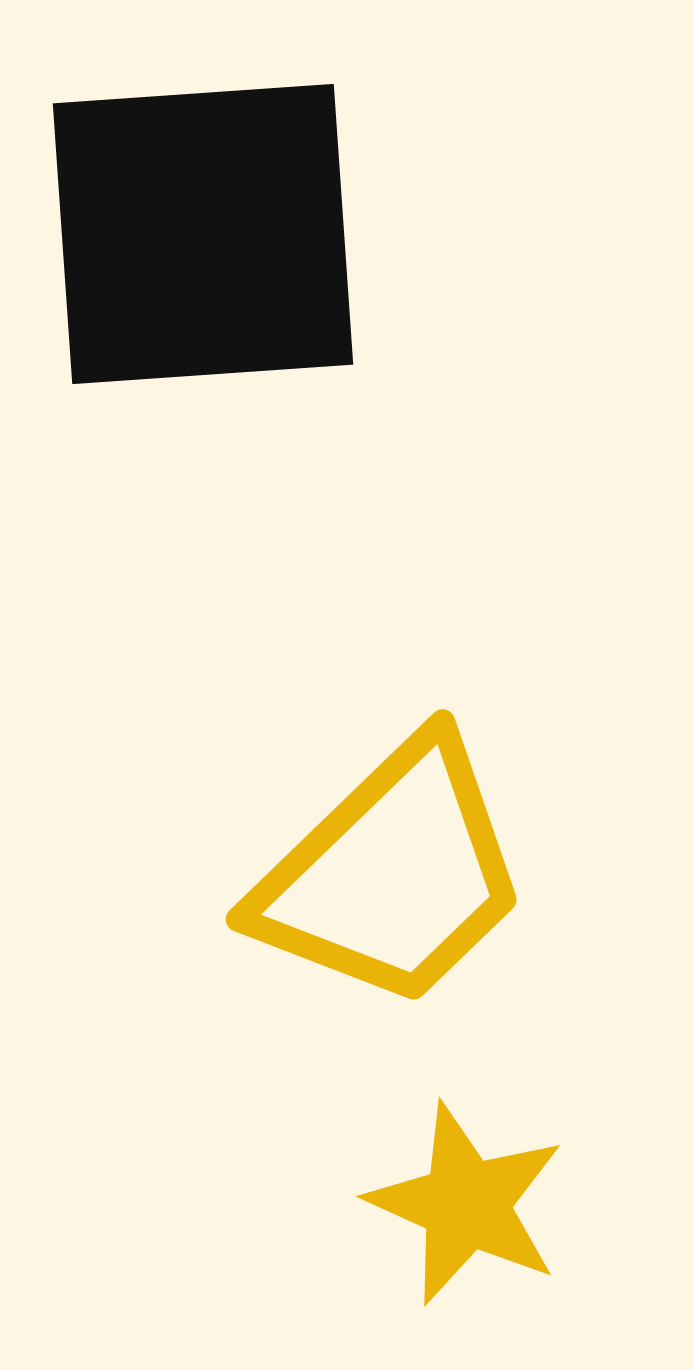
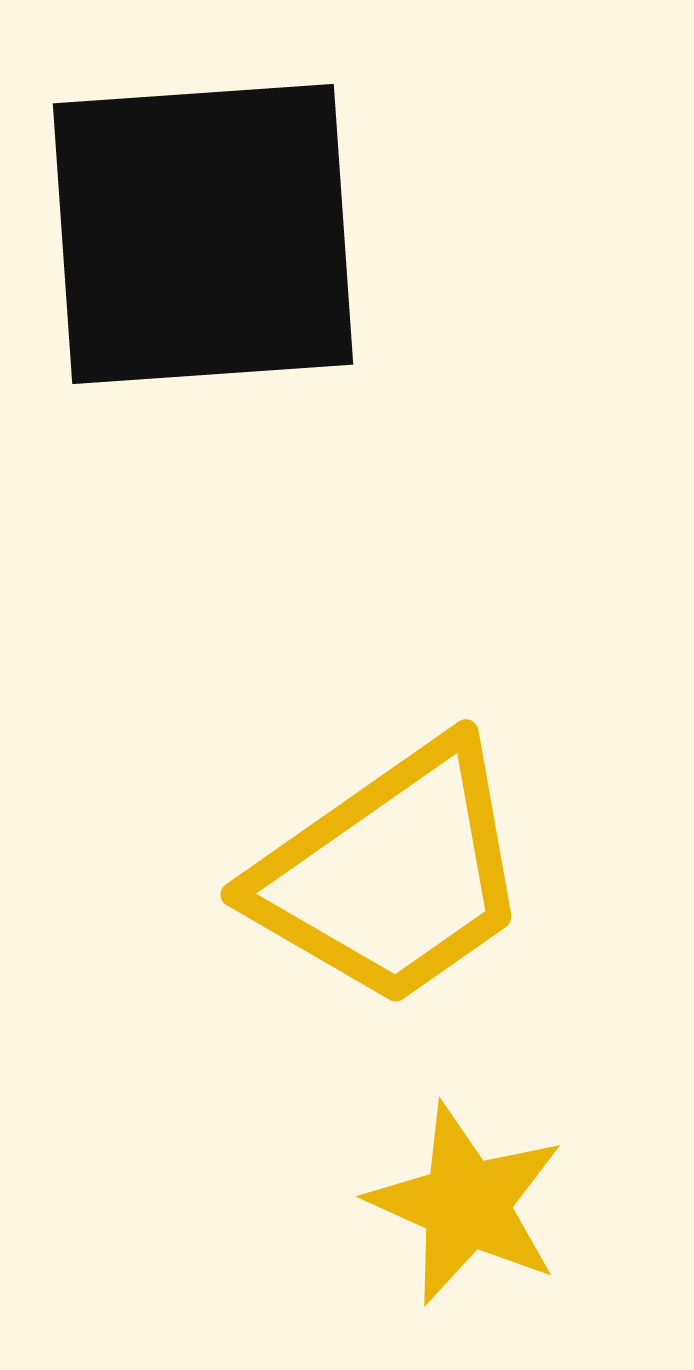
yellow trapezoid: rotated 9 degrees clockwise
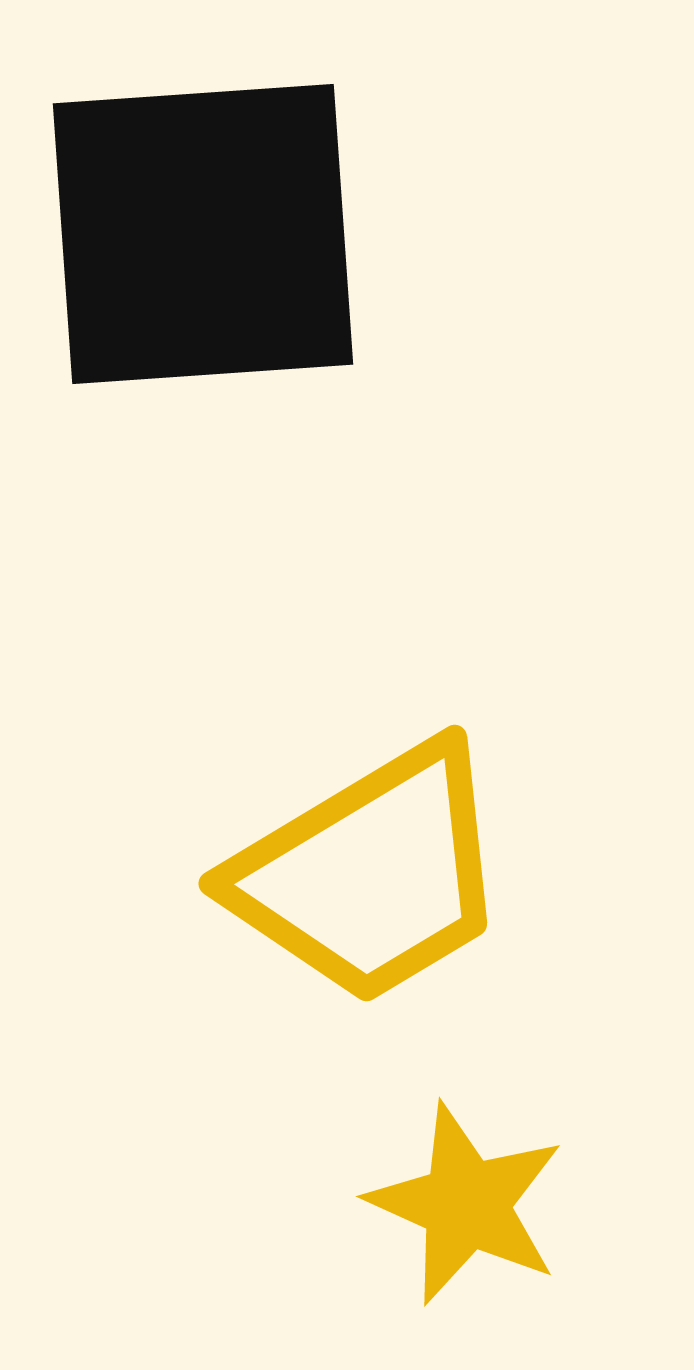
yellow trapezoid: moved 21 px left; rotated 4 degrees clockwise
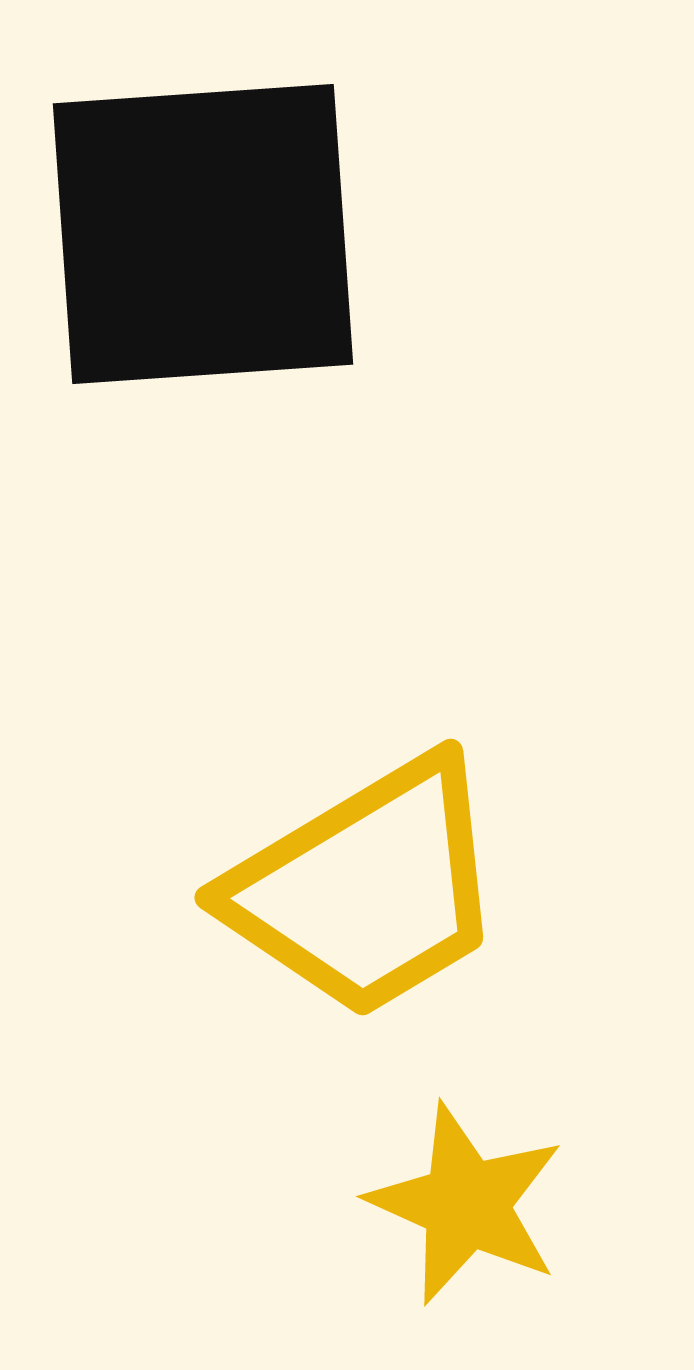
yellow trapezoid: moved 4 px left, 14 px down
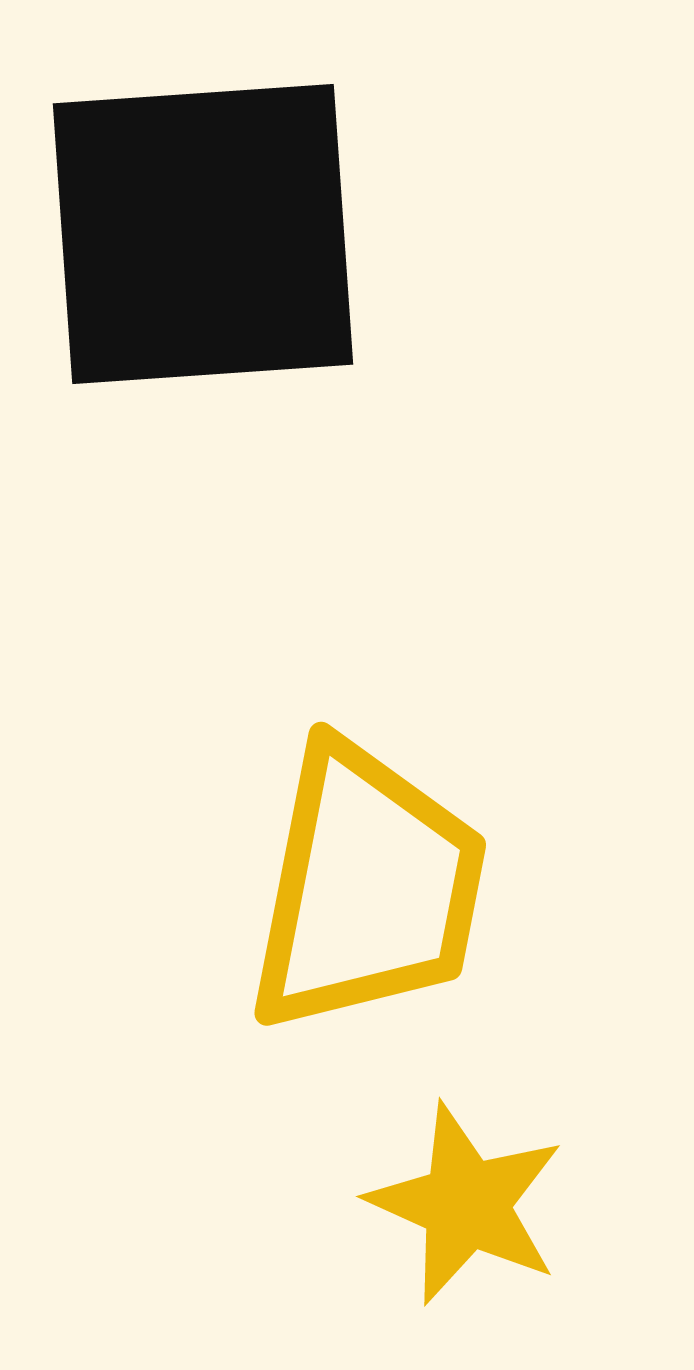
yellow trapezoid: rotated 48 degrees counterclockwise
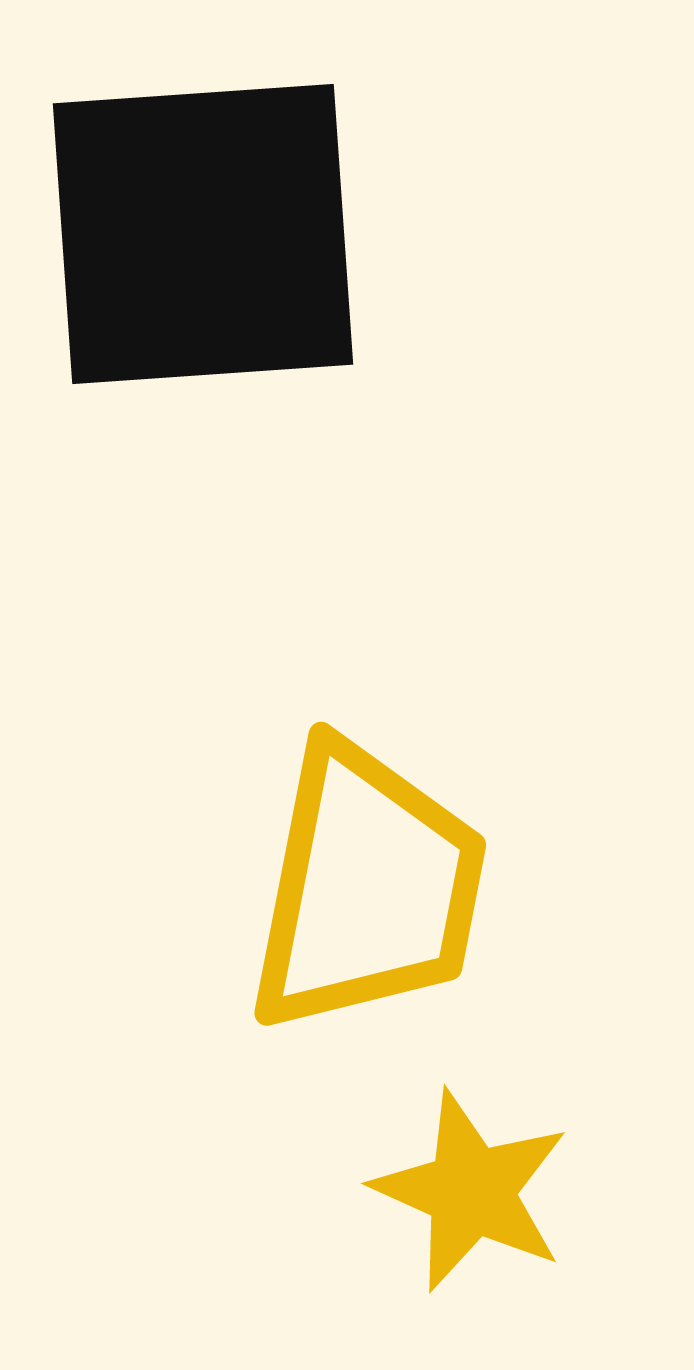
yellow star: moved 5 px right, 13 px up
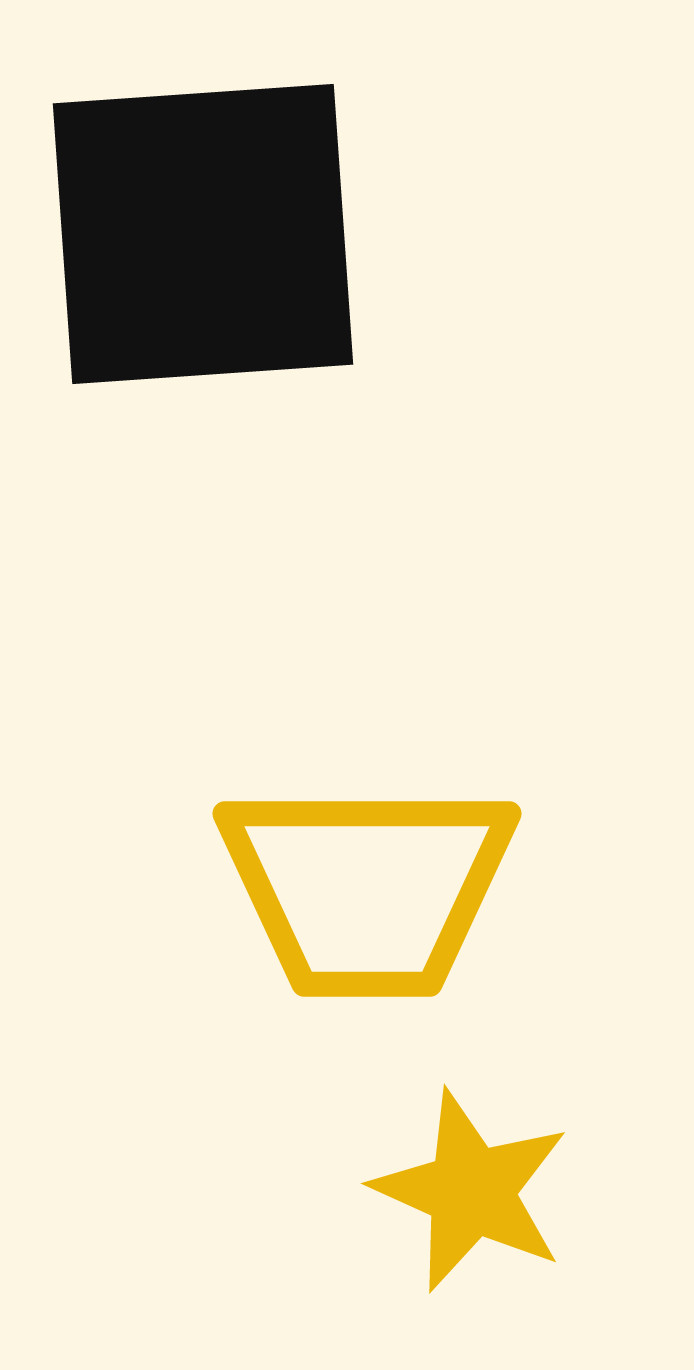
yellow trapezoid: rotated 79 degrees clockwise
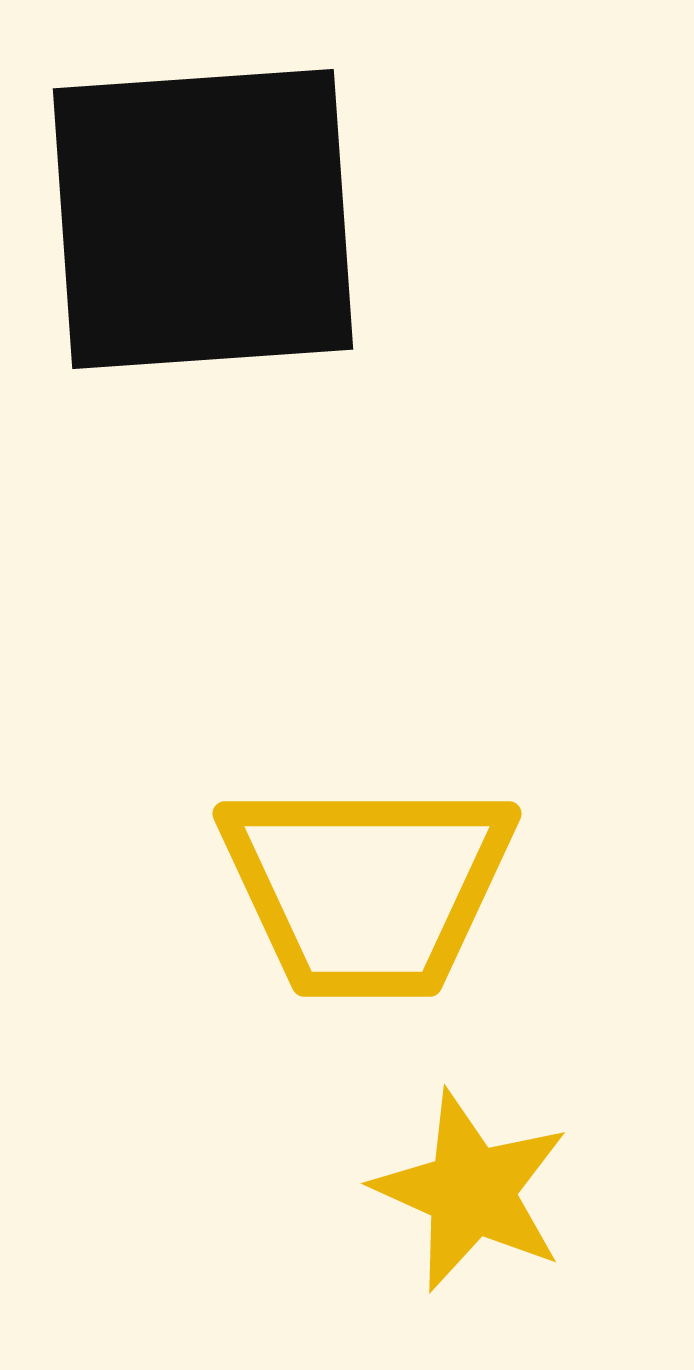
black square: moved 15 px up
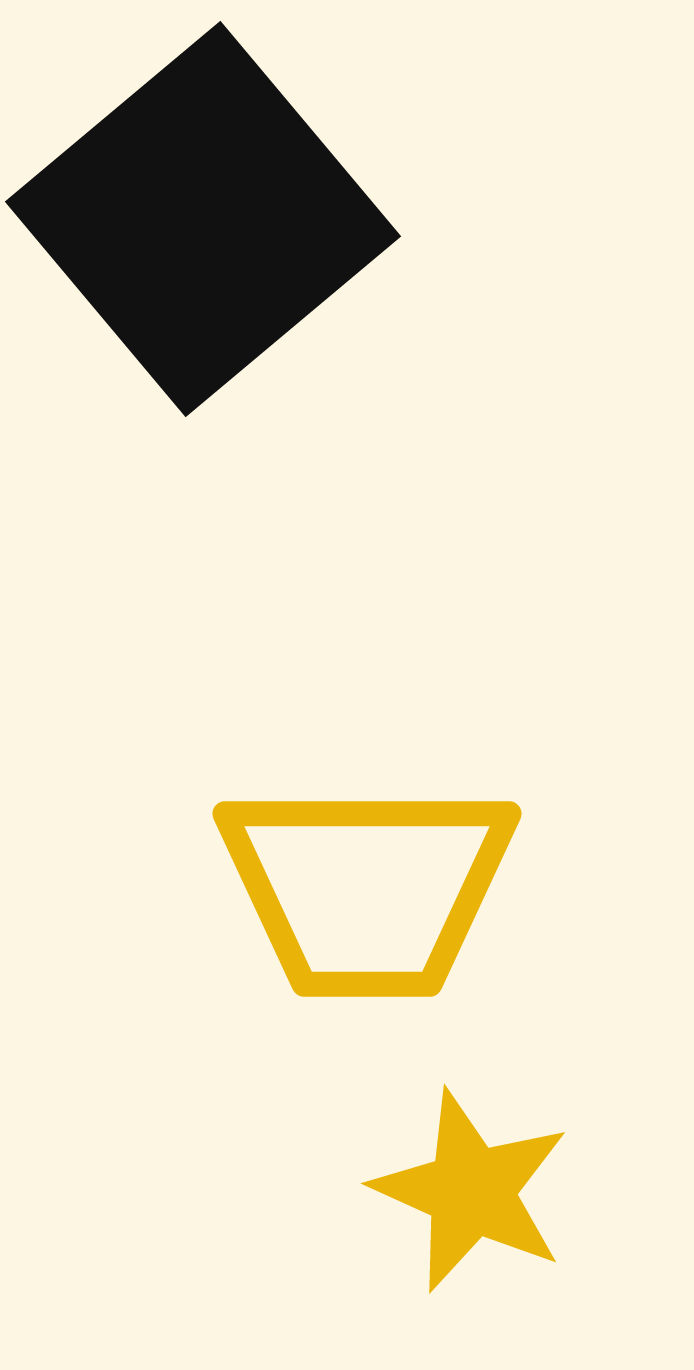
black square: rotated 36 degrees counterclockwise
